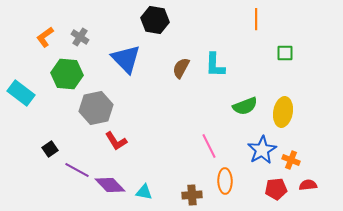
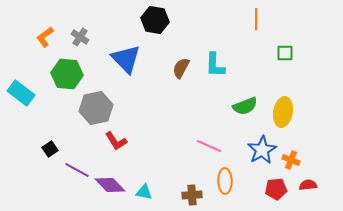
pink line: rotated 40 degrees counterclockwise
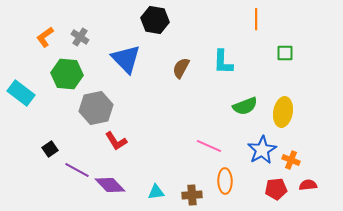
cyan L-shape: moved 8 px right, 3 px up
cyan triangle: moved 12 px right; rotated 18 degrees counterclockwise
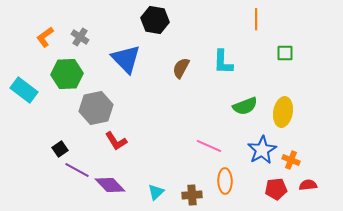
green hexagon: rotated 8 degrees counterclockwise
cyan rectangle: moved 3 px right, 3 px up
black square: moved 10 px right
cyan triangle: rotated 36 degrees counterclockwise
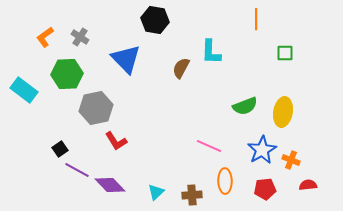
cyan L-shape: moved 12 px left, 10 px up
red pentagon: moved 11 px left
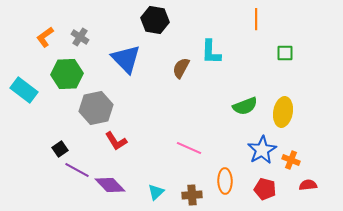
pink line: moved 20 px left, 2 px down
red pentagon: rotated 20 degrees clockwise
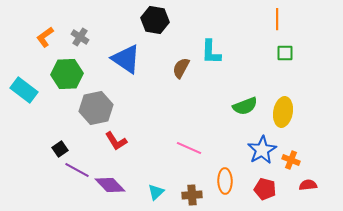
orange line: moved 21 px right
blue triangle: rotated 12 degrees counterclockwise
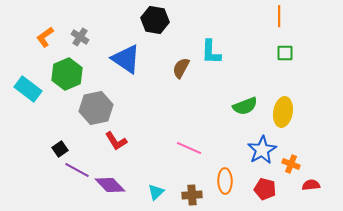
orange line: moved 2 px right, 3 px up
green hexagon: rotated 20 degrees counterclockwise
cyan rectangle: moved 4 px right, 1 px up
orange cross: moved 4 px down
red semicircle: moved 3 px right
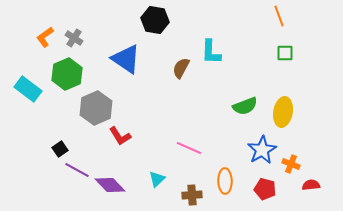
orange line: rotated 20 degrees counterclockwise
gray cross: moved 6 px left, 1 px down
gray hexagon: rotated 12 degrees counterclockwise
red L-shape: moved 4 px right, 5 px up
cyan triangle: moved 1 px right, 13 px up
